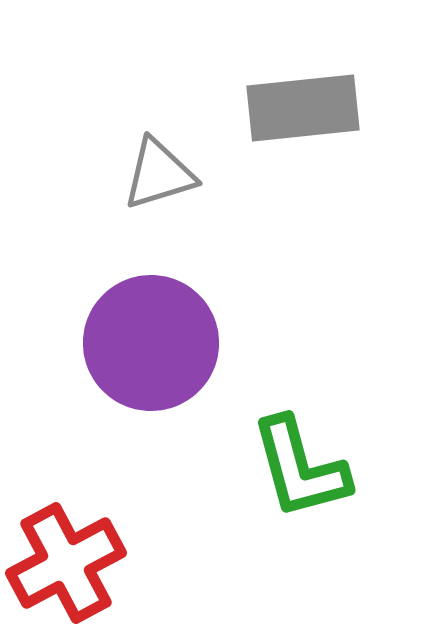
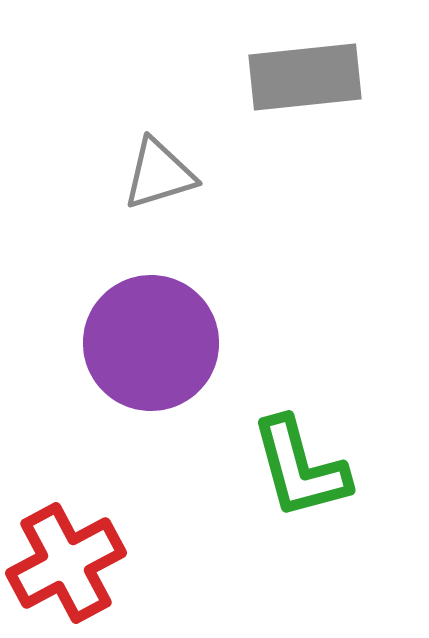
gray rectangle: moved 2 px right, 31 px up
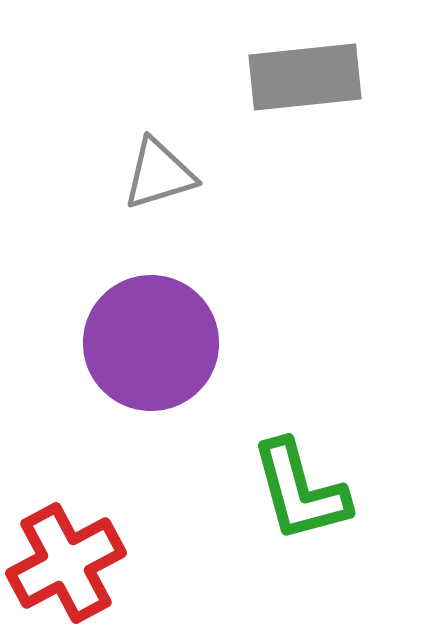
green L-shape: moved 23 px down
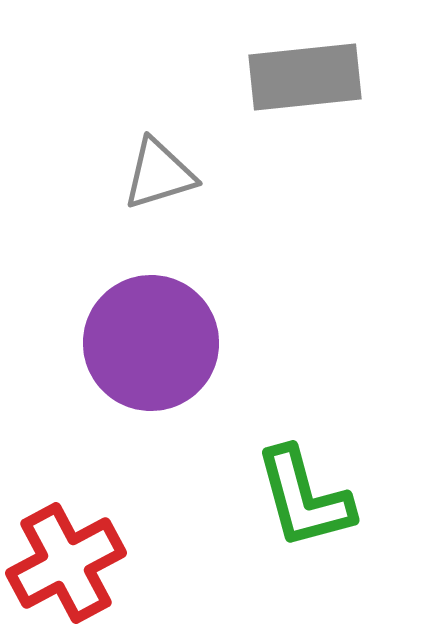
green L-shape: moved 4 px right, 7 px down
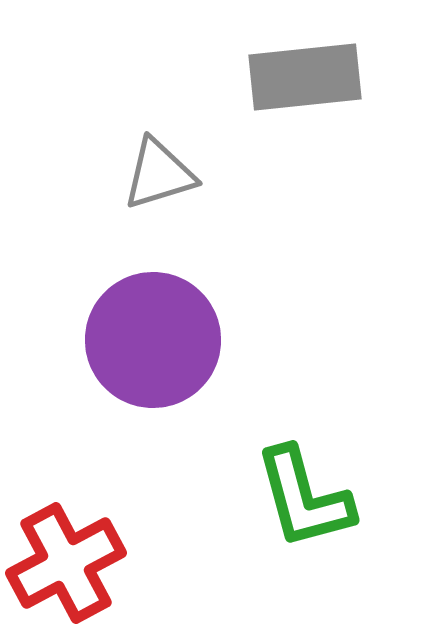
purple circle: moved 2 px right, 3 px up
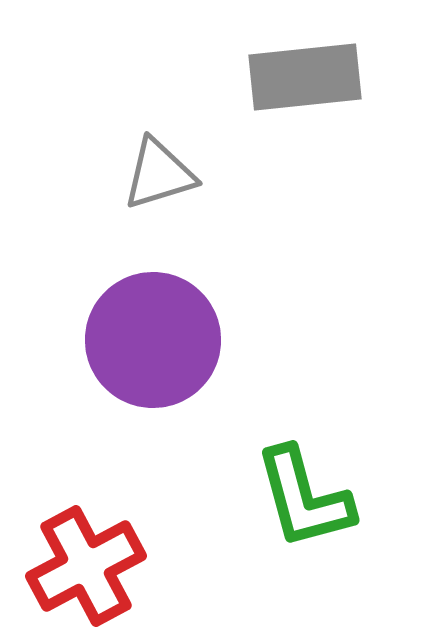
red cross: moved 20 px right, 3 px down
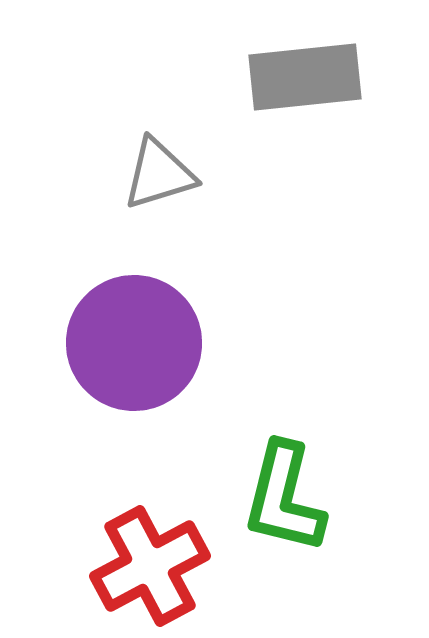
purple circle: moved 19 px left, 3 px down
green L-shape: moved 20 px left; rotated 29 degrees clockwise
red cross: moved 64 px right
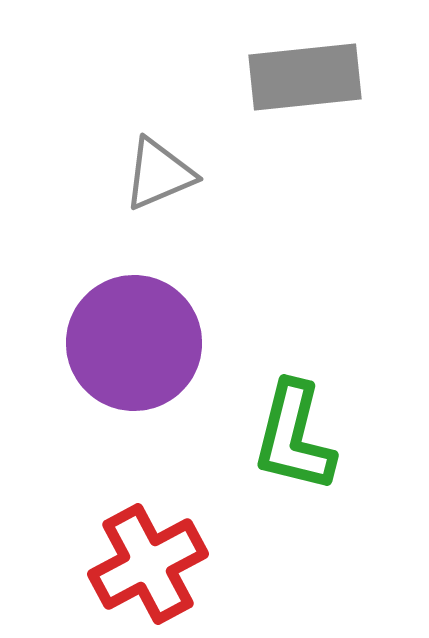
gray triangle: rotated 6 degrees counterclockwise
green L-shape: moved 10 px right, 61 px up
red cross: moved 2 px left, 2 px up
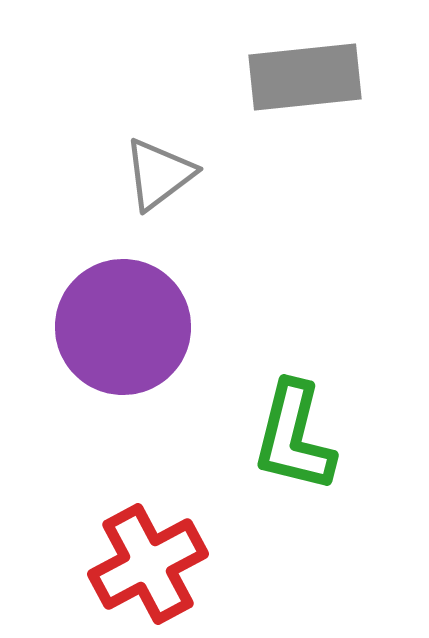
gray triangle: rotated 14 degrees counterclockwise
purple circle: moved 11 px left, 16 px up
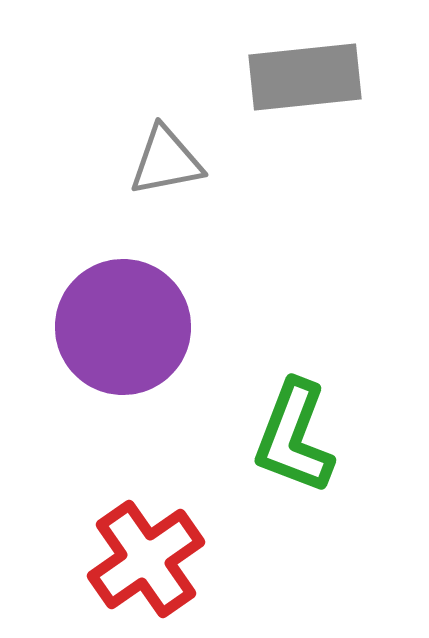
gray triangle: moved 7 px right, 13 px up; rotated 26 degrees clockwise
green L-shape: rotated 7 degrees clockwise
red cross: moved 2 px left, 5 px up; rotated 7 degrees counterclockwise
